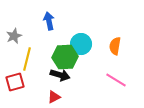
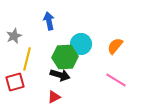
orange semicircle: rotated 30 degrees clockwise
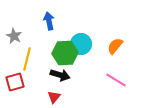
gray star: rotated 21 degrees counterclockwise
green hexagon: moved 4 px up
red triangle: rotated 24 degrees counterclockwise
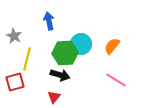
orange semicircle: moved 3 px left
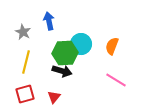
gray star: moved 9 px right, 4 px up
orange semicircle: rotated 18 degrees counterclockwise
yellow line: moved 1 px left, 3 px down
black arrow: moved 2 px right, 4 px up
red square: moved 10 px right, 12 px down
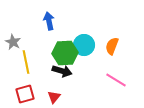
gray star: moved 10 px left, 10 px down
cyan circle: moved 3 px right, 1 px down
yellow line: rotated 25 degrees counterclockwise
